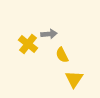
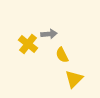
yellow triangle: rotated 12 degrees clockwise
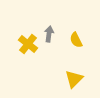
gray arrow: rotated 77 degrees counterclockwise
yellow semicircle: moved 14 px right, 15 px up
